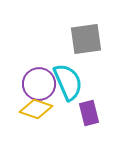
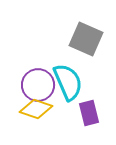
gray square: rotated 32 degrees clockwise
purple circle: moved 1 px left, 1 px down
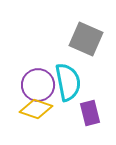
cyan semicircle: rotated 12 degrees clockwise
purple rectangle: moved 1 px right
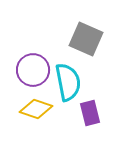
purple circle: moved 5 px left, 15 px up
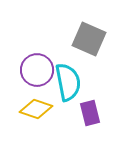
gray square: moved 3 px right
purple circle: moved 4 px right
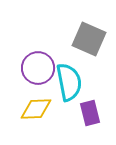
purple circle: moved 1 px right, 2 px up
cyan semicircle: moved 1 px right
yellow diamond: rotated 20 degrees counterclockwise
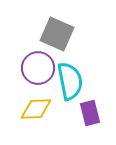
gray square: moved 32 px left, 5 px up
cyan semicircle: moved 1 px right, 1 px up
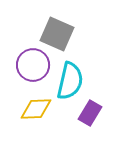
purple circle: moved 5 px left, 3 px up
cyan semicircle: rotated 24 degrees clockwise
purple rectangle: rotated 45 degrees clockwise
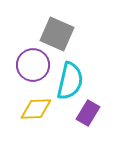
purple rectangle: moved 2 px left
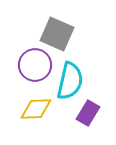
purple circle: moved 2 px right
